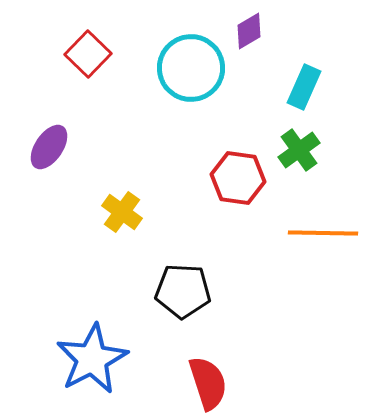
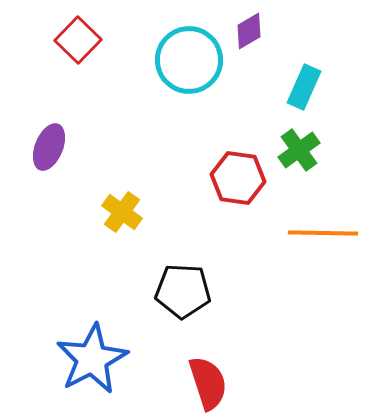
red square: moved 10 px left, 14 px up
cyan circle: moved 2 px left, 8 px up
purple ellipse: rotated 12 degrees counterclockwise
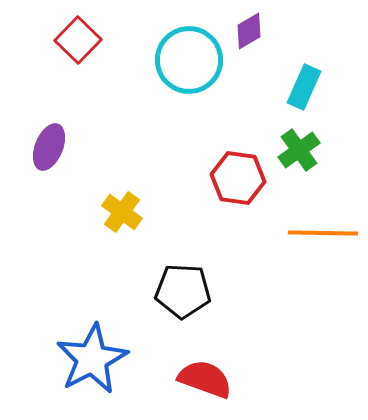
red semicircle: moved 3 px left, 4 px up; rotated 52 degrees counterclockwise
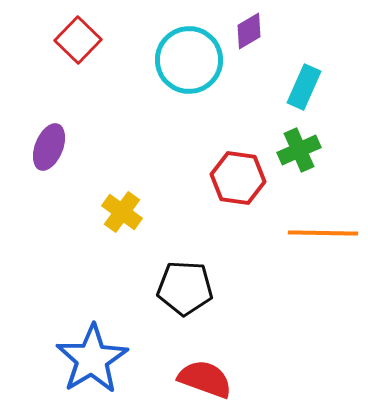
green cross: rotated 12 degrees clockwise
black pentagon: moved 2 px right, 3 px up
blue star: rotated 4 degrees counterclockwise
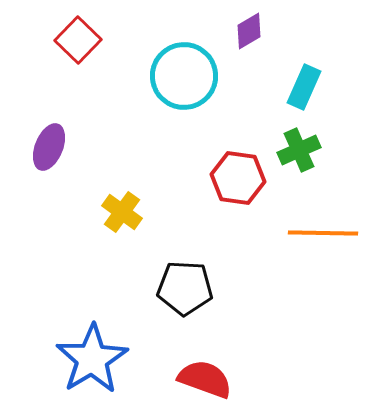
cyan circle: moved 5 px left, 16 px down
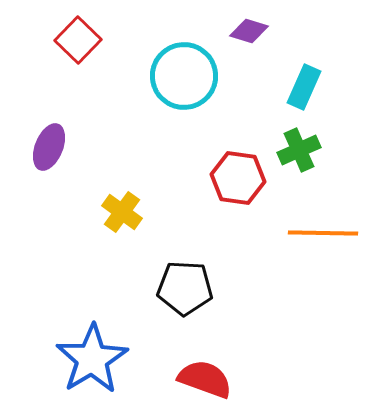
purple diamond: rotated 48 degrees clockwise
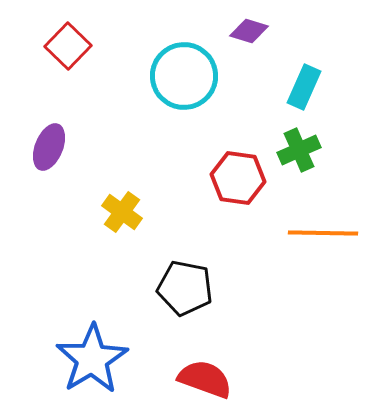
red square: moved 10 px left, 6 px down
black pentagon: rotated 8 degrees clockwise
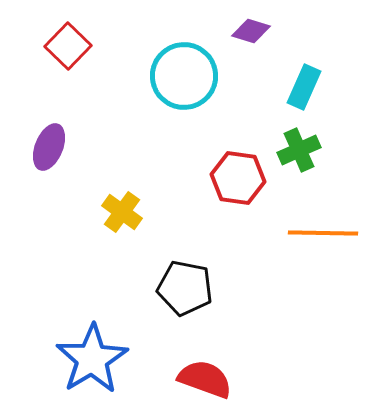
purple diamond: moved 2 px right
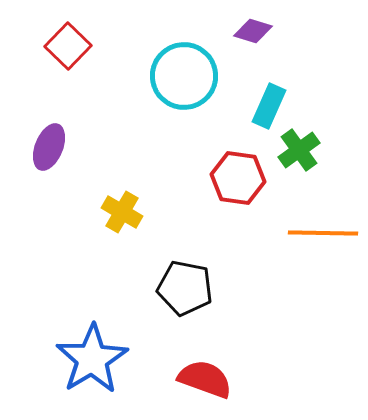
purple diamond: moved 2 px right
cyan rectangle: moved 35 px left, 19 px down
green cross: rotated 12 degrees counterclockwise
yellow cross: rotated 6 degrees counterclockwise
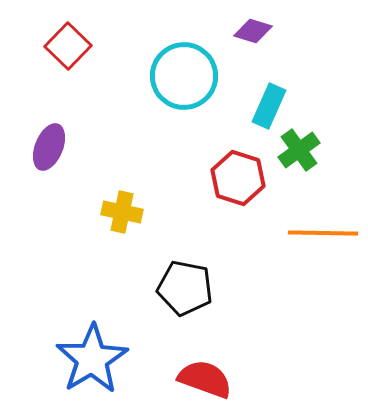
red hexagon: rotated 10 degrees clockwise
yellow cross: rotated 18 degrees counterclockwise
